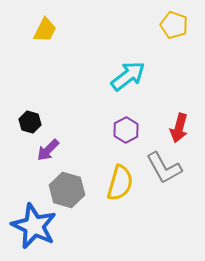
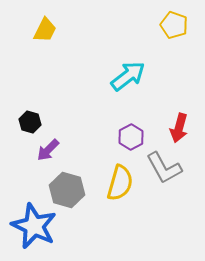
purple hexagon: moved 5 px right, 7 px down
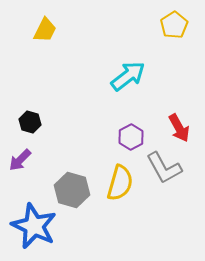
yellow pentagon: rotated 20 degrees clockwise
red arrow: rotated 44 degrees counterclockwise
purple arrow: moved 28 px left, 10 px down
gray hexagon: moved 5 px right
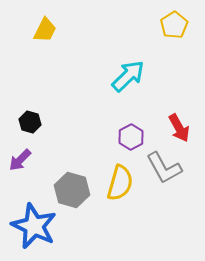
cyan arrow: rotated 6 degrees counterclockwise
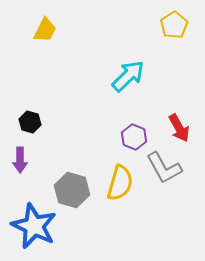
purple hexagon: moved 3 px right; rotated 10 degrees counterclockwise
purple arrow: rotated 45 degrees counterclockwise
